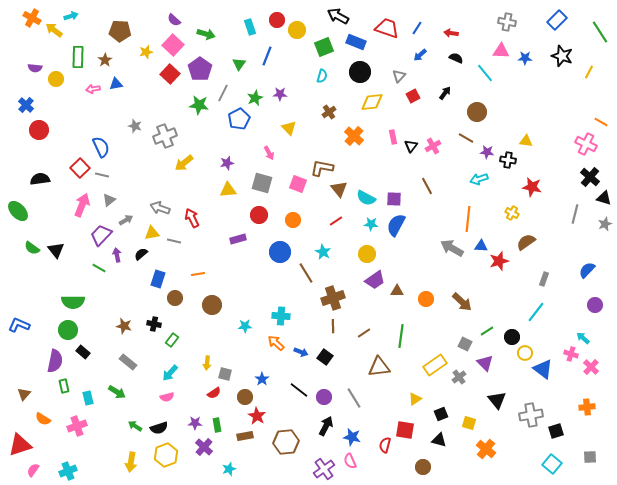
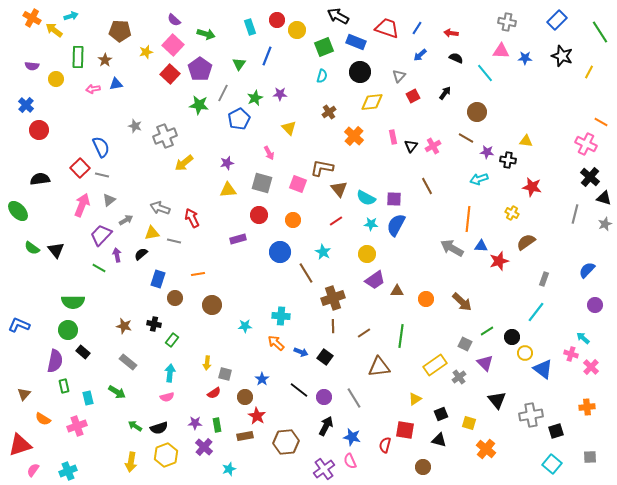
purple semicircle at (35, 68): moved 3 px left, 2 px up
cyan arrow at (170, 373): rotated 144 degrees clockwise
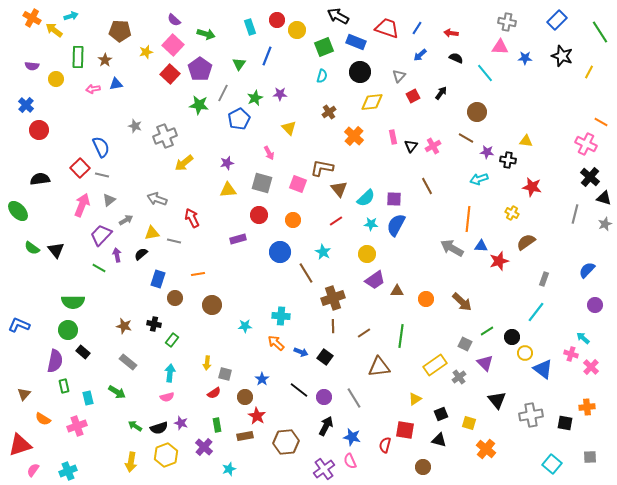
pink triangle at (501, 51): moved 1 px left, 4 px up
black arrow at (445, 93): moved 4 px left
cyan semicircle at (366, 198): rotated 72 degrees counterclockwise
gray arrow at (160, 208): moved 3 px left, 9 px up
purple star at (195, 423): moved 14 px left; rotated 16 degrees clockwise
black square at (556, 431): moved 9 px right, 8 px up; rotated 28 degrees clockwise
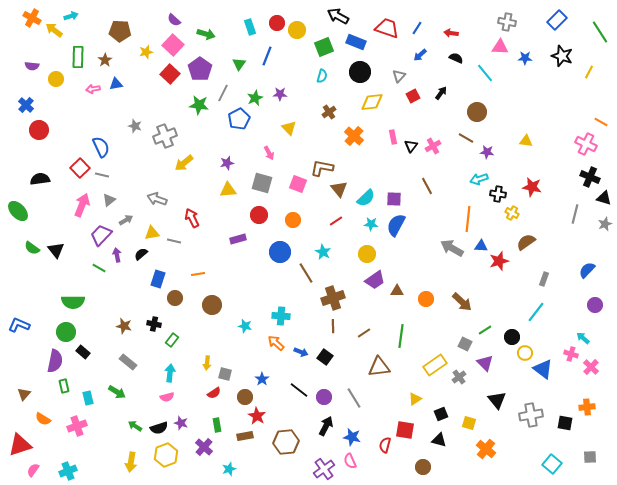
red circle at (277, 20): moved 3 px down
black cross at (508, 160): moved 10 px left, 34 px down
black cross at (590, 177): rotated 18 degrees counterclockwise
cyan star at (245, 326): rotated 16 degrees clockwise
green circle at (68, 330): moved 2 px left, 2 px down
green line at (487, 331): moved 2 px left, 1 px up
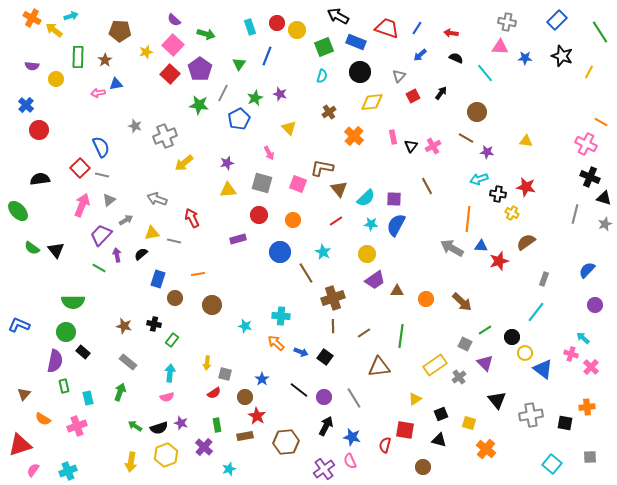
pink arrow at (93, 89): moved 5 px right, 4 px down
purple star at (280, 94): rotated 16 degrees clockwise
red star at (532, 187): moved 6 px left
green arrow at (117, 392): moved 3 px right; rotated 102 degrees counterclockwise
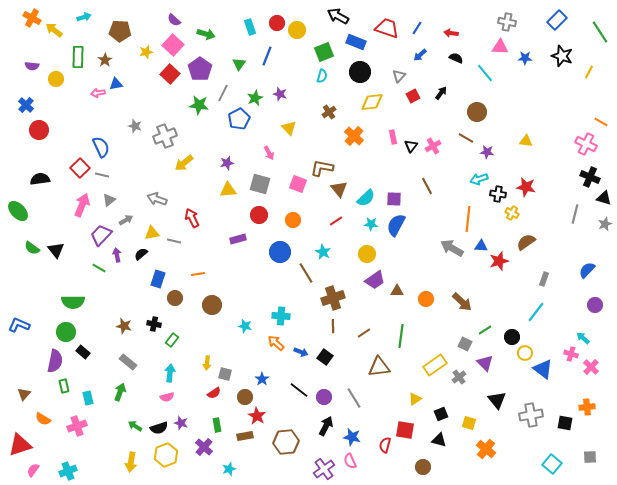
cyan arrow at (71, 16): moved 13 px right, 1 px down
green square at (324, 47): moved 5 px down
gray square at (262, 183): moved 2 px left, 1 px down
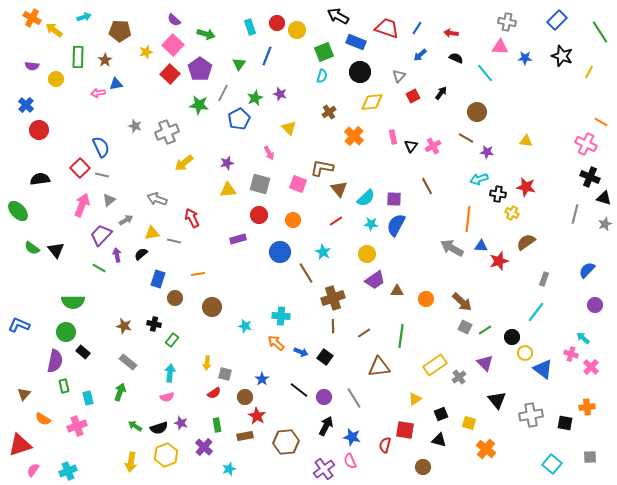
gray cross at (165, 136): moved 2 px right, 4 px up
brown circle at (212, 305): moved 2 px down
gray square at (465, 344): moved 17 px up
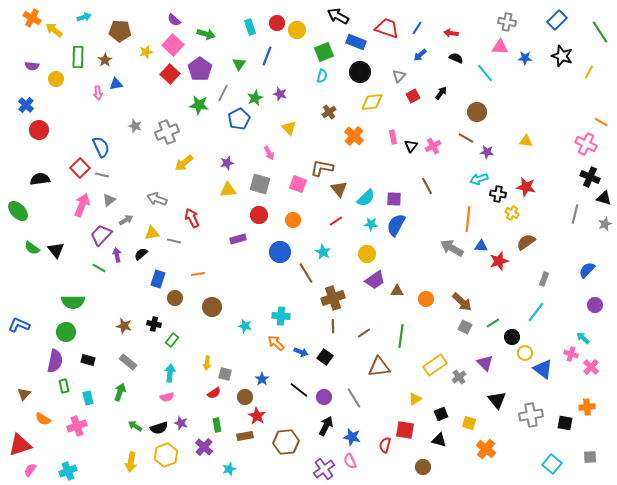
pink arrow at (98, 93): rotated 88 degrees counterclockwise
green line at (485, 330): moved 8 px right, 7 px up
black rectangle at (83, 352): moved 5 px right, 8 px down; rotated 24 degrees counterclockwise
pink semicircle at (33, 470): moved 3 px left
